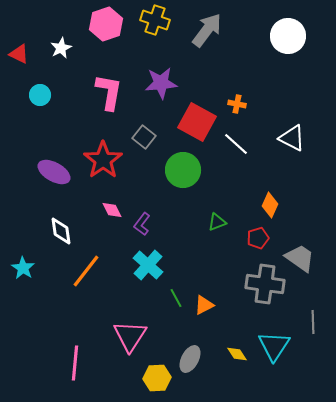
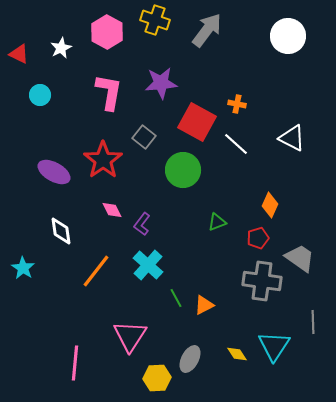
pink hexagon: moved 1 px right, 8 px down; rotated 12 degrees counterclockwise
orange line: moved 10 px right
gray cross: moved 3 px left, 3 px up
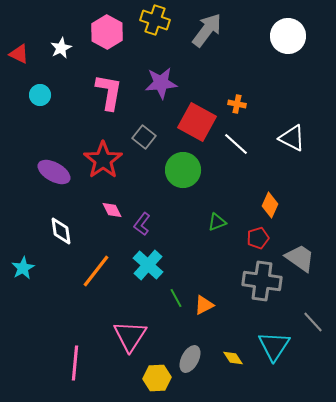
cyan star: rotated 10 degrees clockwise
gray line: rotated 40 degrees counterclockwise
yellow diamond: moved 4 px left, 4 px down
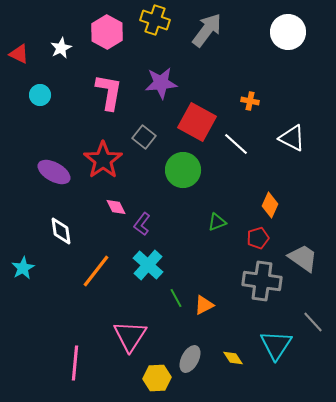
white circle: moved 4 px up
orange cross: moved 13 px right, 3 px up
pink diamond: moved 4 px right, 3 px up
gray trapezoid: moved 3 px right
cyan triangle: moved 2 px right, 1 px up
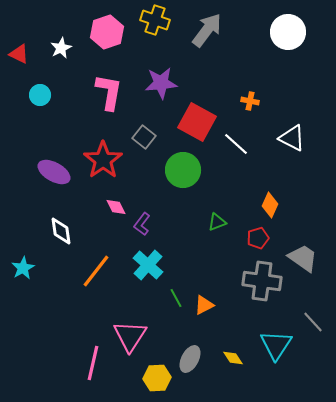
pink hexagon: rotated 12 degrees clockwise
pink line: moved 18 px right; rotated 8 degrees clockwise
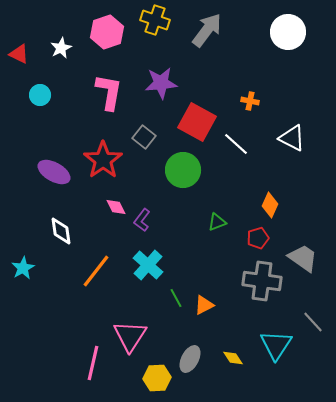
purple L-shape: moved 4 px up
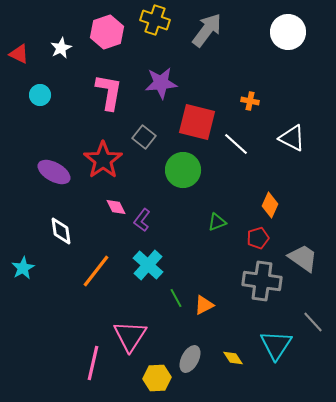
red square: rotated 15 degrees counterclockwise
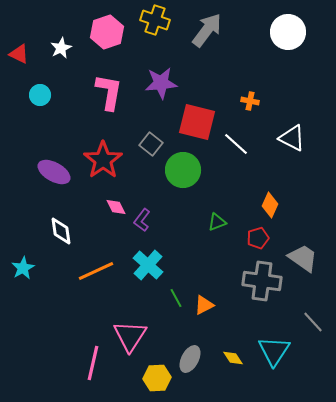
gray square: moved 7 px right, 7 px down
orange line: rotated 27 degrees clockwise
cyan triangle: moved 2 px left, 6 px down
